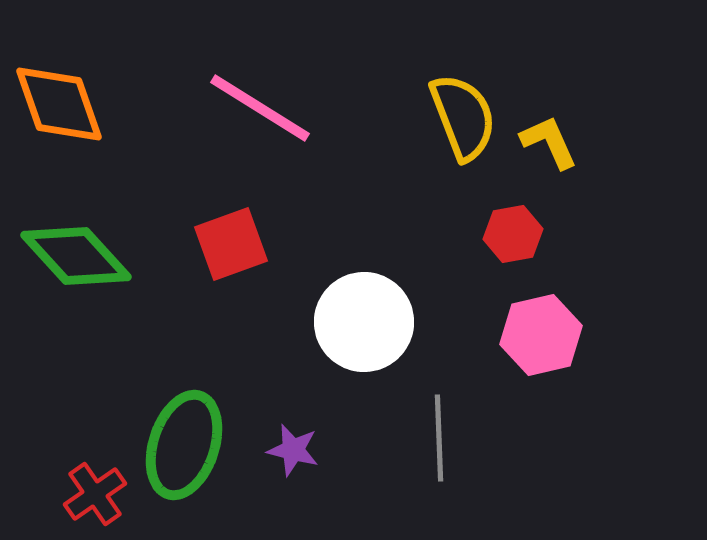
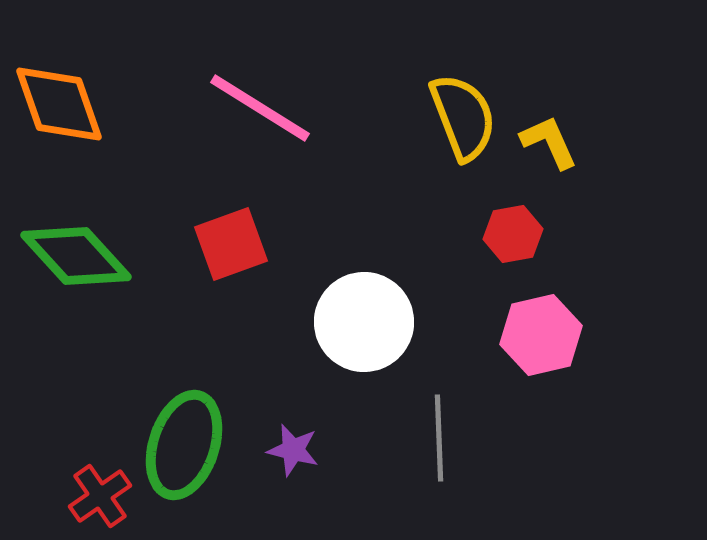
red cross: moved 5 px right, 2 px down
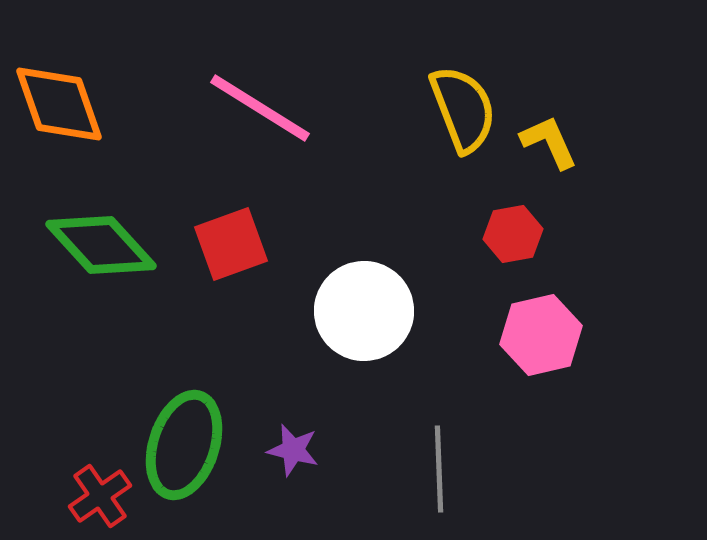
yellow semicircle: moved 8 px up
green diamond: moved 25 px right, 11 px up
white circle: moved 11 px up
gray line: moved 31 px down
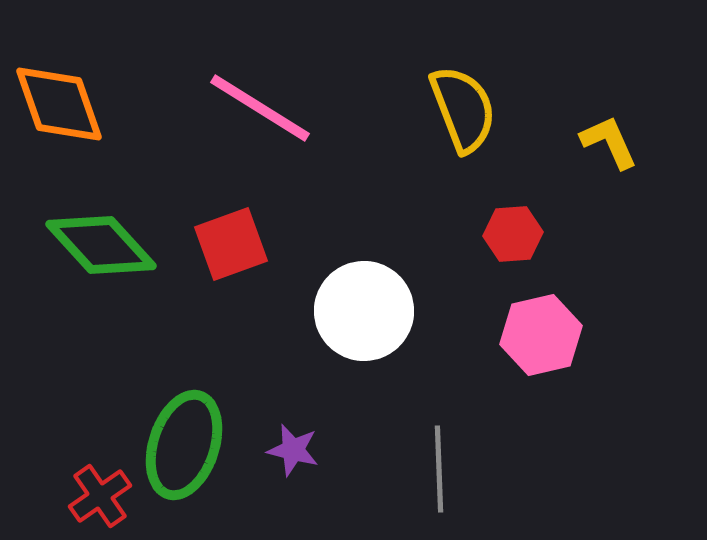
yellow L-shape: moved 60 px right
red hexagon: rotated 6 degrees clockwise
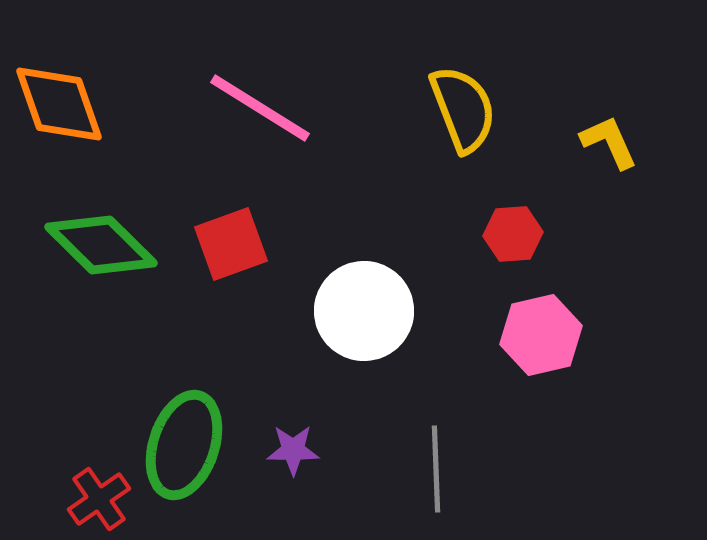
green diamond: rotated 3 degrees counterclockwise
purple star: rotated 14 degrees counterclockwise
gray line: moved 3 px left
red cross: moved 1 px left, 3 px down
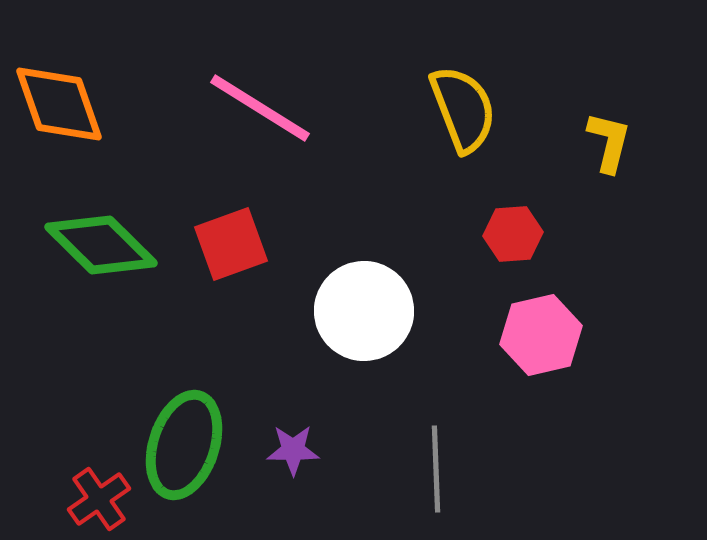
yellow L-shape: rotated 38 degrees clockwise
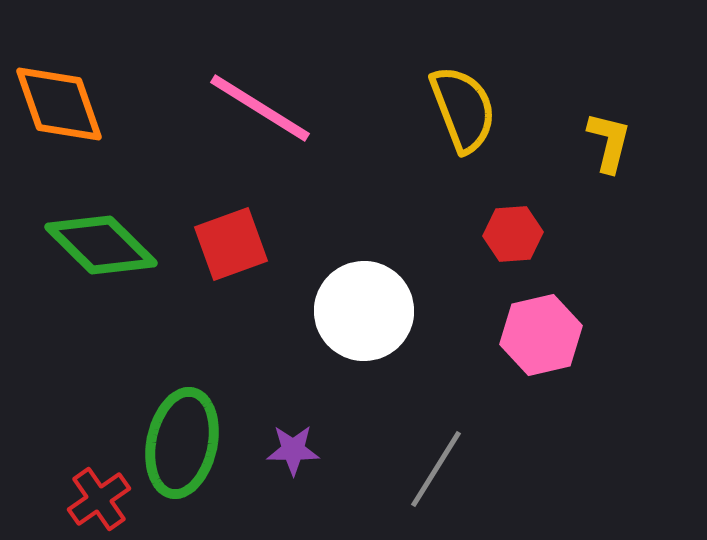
green ellipse: moved 2 px left, 2 px up; rotated 6 degrees counterclockwise
gray line: rotated 34 degrees clockwise
